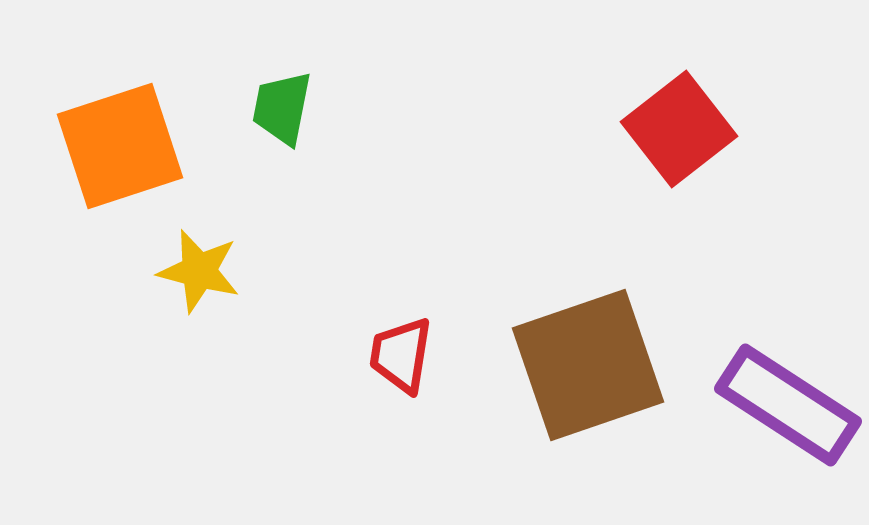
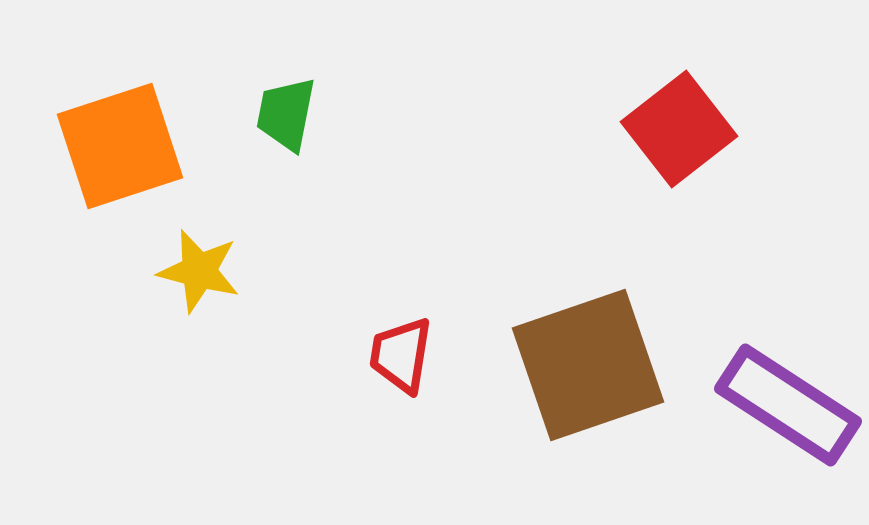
green trapezoid: moved 4 px right, 6 px down
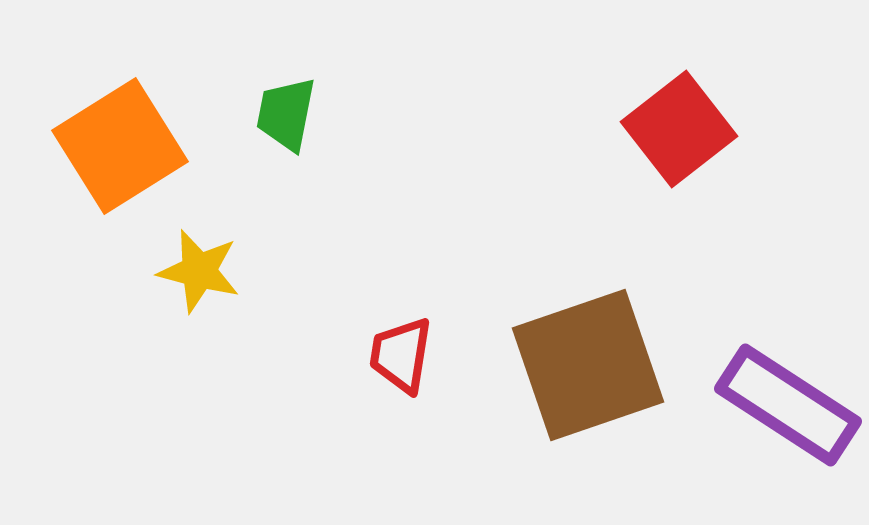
orange square: rotated 14 degrees counterclockwise
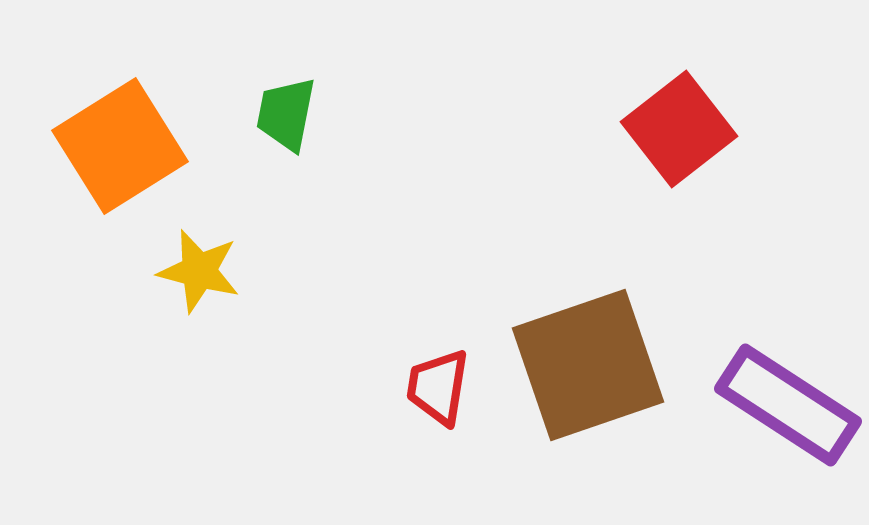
red trapezoid: moved 37 px right, 32 px down
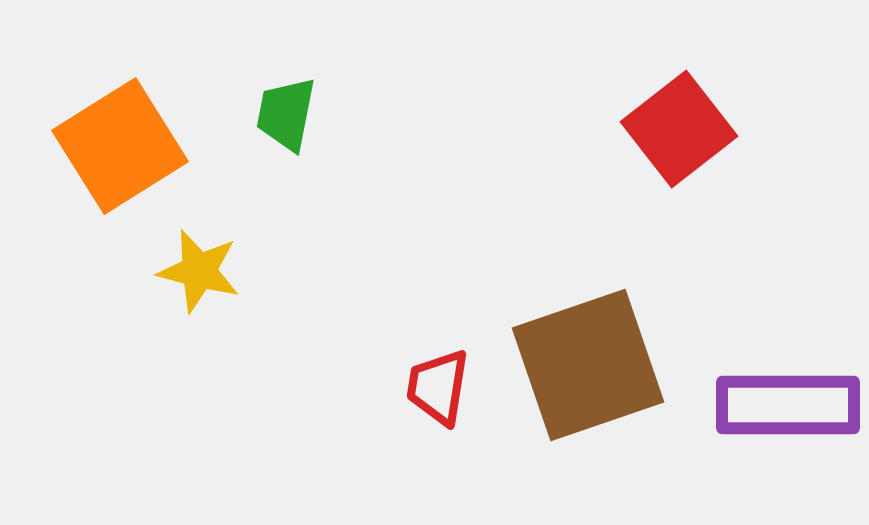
purple rectangle: rotated 33 degrees counterclockwise
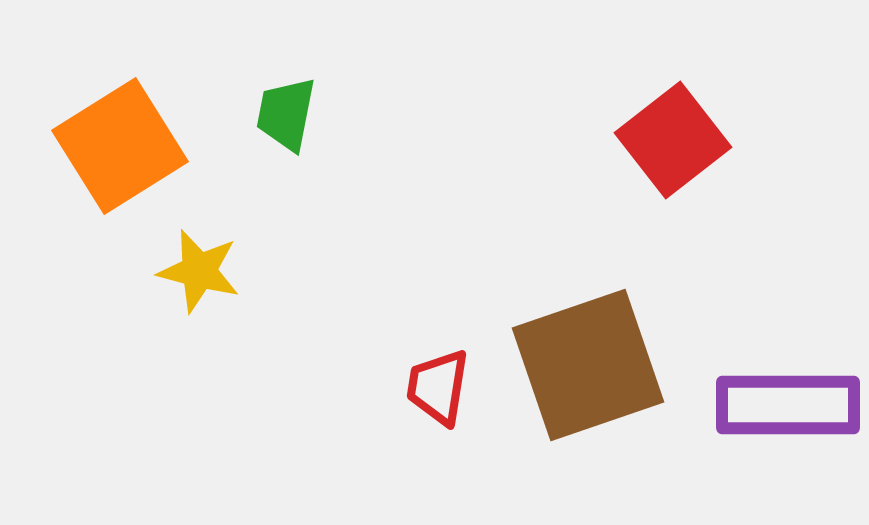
red square: moved 6 px left, 11 px down
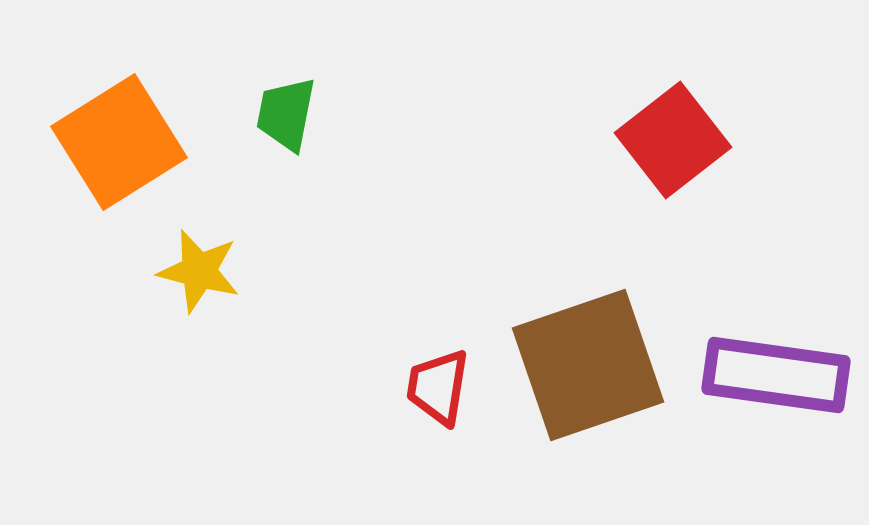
orange square: moved 1 px left, 4 px up
purple rectangle: moved 12 px left, 30 px up; rotated 8 degrees clockwise
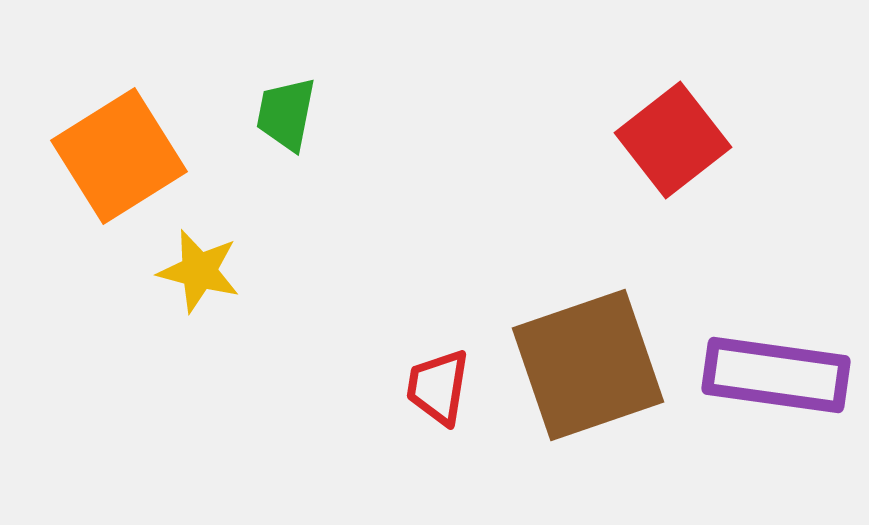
orange square: moved 14 px down
